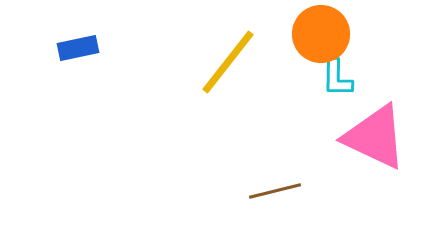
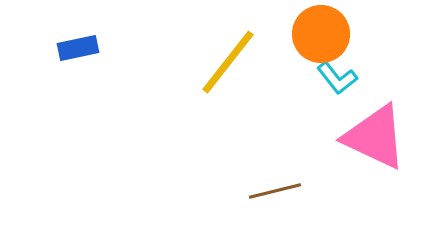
cyan L-shape: rotated 39 degrees counterclockwise
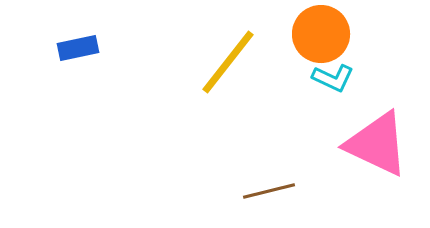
cyan L-shape: moved 4 px left; rotated 27 degrees counterclockwise
pink triangle: moved 2 px right, 7 px down
brown line: moved 6 px left
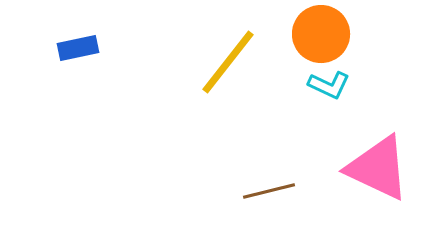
cyan L-shape: moved 4 px left, 7 px down
pink triangle: moved 1 px right, 24 px down
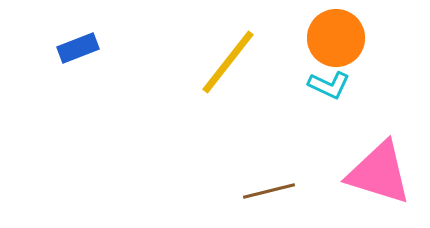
orange circle: moved 15 px right, 4 px down
blue rectangle: rotated 9 degrees counterclockwise
pink triangle: moved 1 px right, 5 px down; rotated 8 degrees counterclockwise
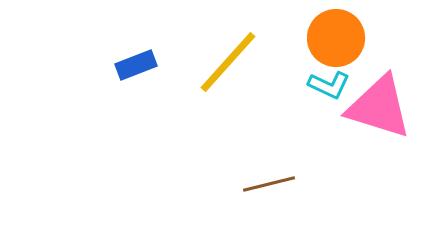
blue rectangle: moved 58 px right, 17 px down
yellow line: rotated 4 degrees clockwise
pink triangle: moved 66 px up
brown line: moved 7 px up
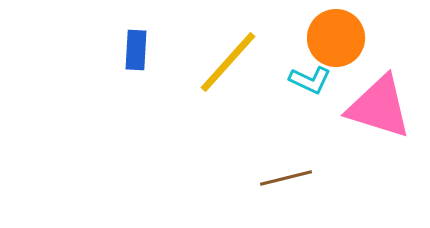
blue rectangle: moved 15 px up; rotated 66 degrees counterclockwise
cyan L-shape: moved 19 px left, 5 px up
brown line: moved 17 px right, 6 px up
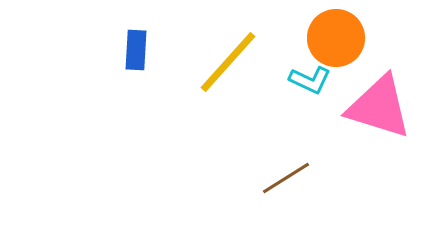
brown line: rotated 18 degrees counterclockwise
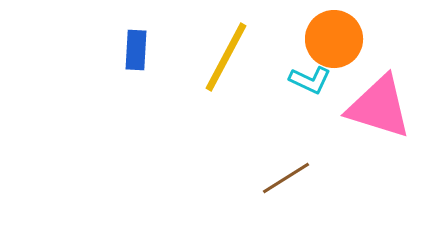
orange circle: moved 2 px left, 1 px down
yellow line: moved 2 px left, 5 px up; rotated 14 degrees counterclockwise
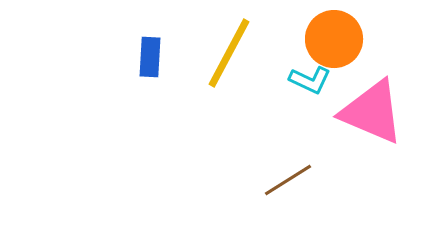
blue rectangle: moved 14 px right, 7 px down
yellow line: moved 3 px right, 4 px up
pink triangle: moved 7 px left, 5 px down; rotated 6 degrees clockwise
brown line: moved 2 px right, 2 px down
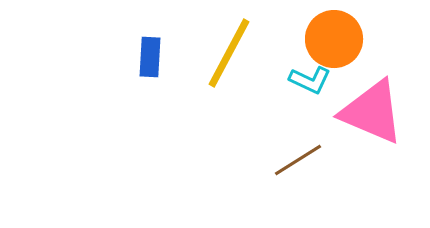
brown line: moved 10 px right, 20 px up
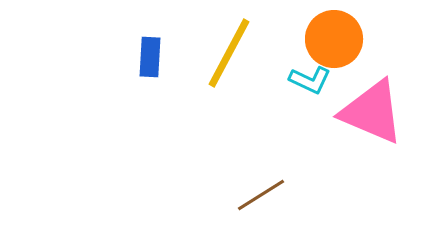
brown line: moved 37 px left, 35 px down
